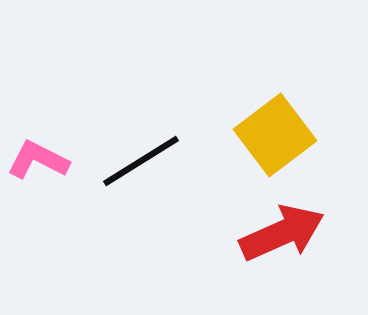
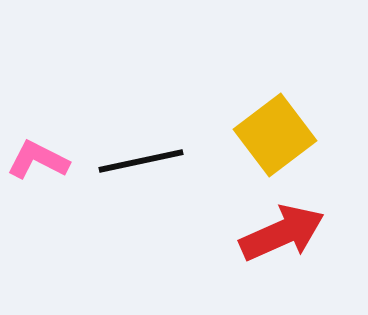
black line: rotated 20 degrees clockwise
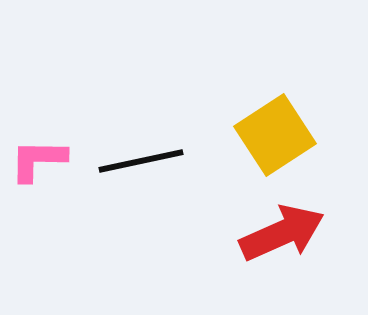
yellow square: rotated 4 degrees clockwise
pink L-shape: rotated 26 degrees counterclockwise
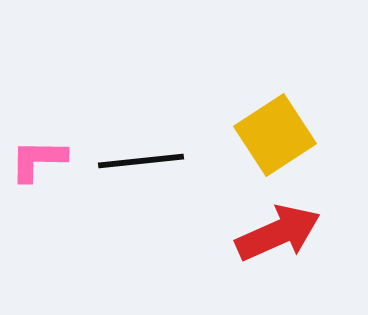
black line: rotated 6 degrees clockwise
red arrow: moved 4 px left
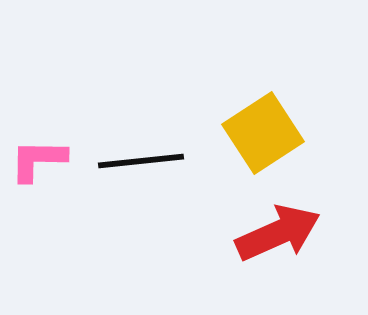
yellow square: moved 12 px left, 2 px up
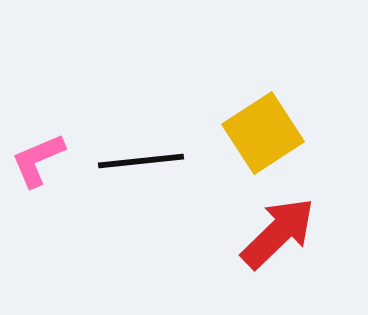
pink L-shape: rotated 24 degrees counterclockwise
red arrow: rotated 20 degrees counterclockwise
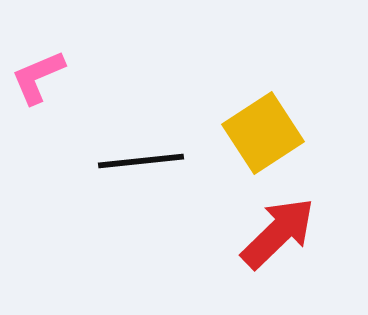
pink L-shape: moved 83 px up
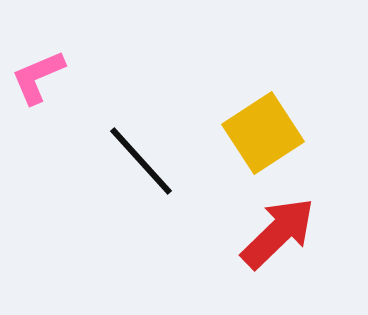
black line: rotated 54 degrees clockwise
